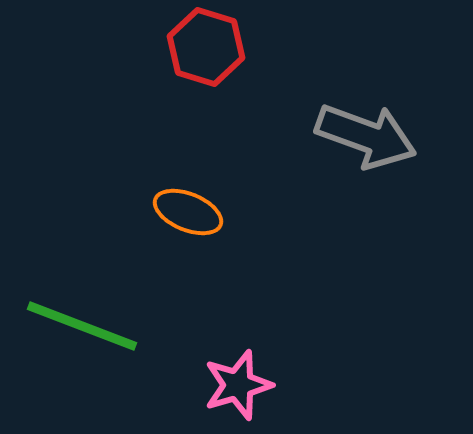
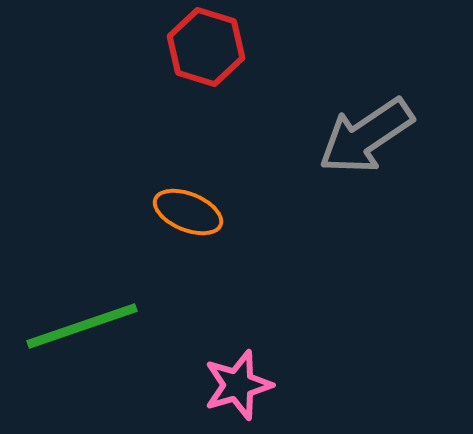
gray arrow: rotated 126 degrees clockwise
green line: rotated 40 degrees counterclockwise
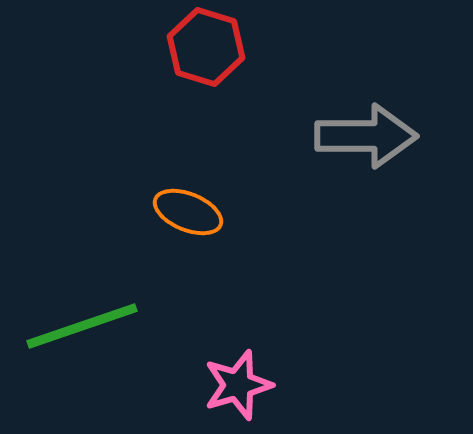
gray arrow: rotated 146 degrees counterclockwise
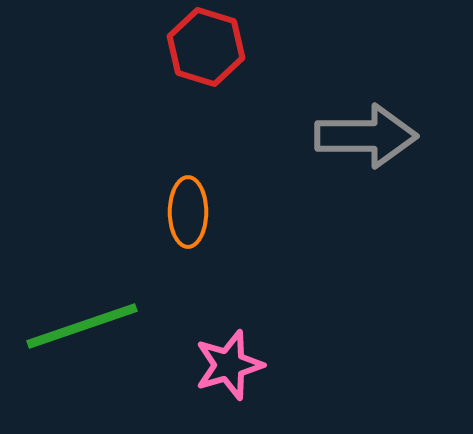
orange ellipse: rotated 68 degrees clockwise
pink star: moved 9 px left, 20 px up
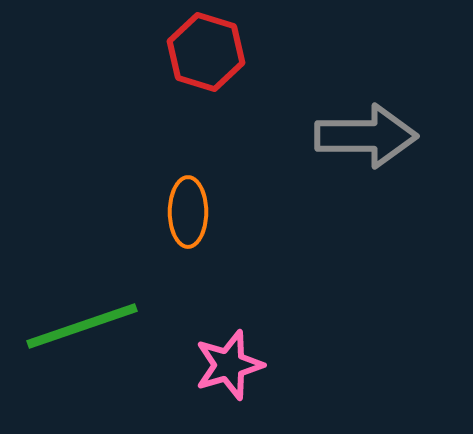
red hexagon: moved 5 px down
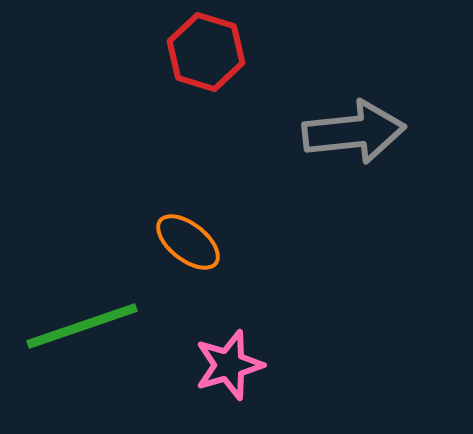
gray arrow: moved 12 px left, 4 px up; rotated 6 degrees counterclockwise
orange ellipse: moved 30 px down; rotated 52 degrees counterclockwise
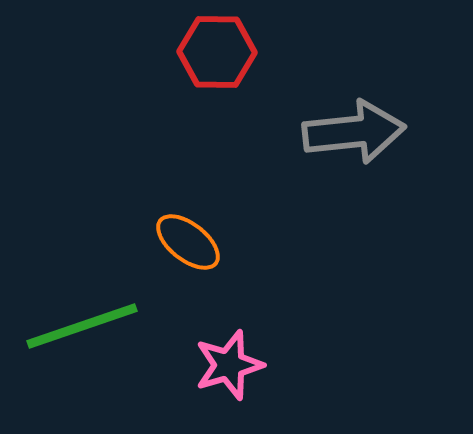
red hexagon: moved 11 px right; rotated 16 degrees counterclockwise
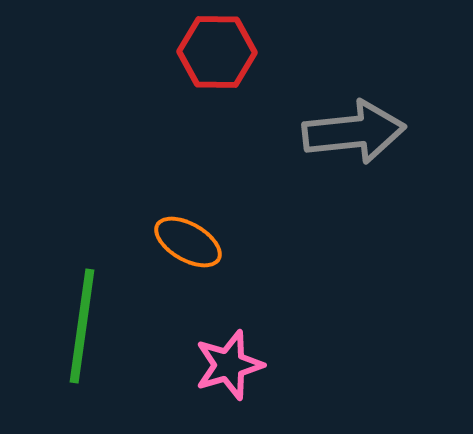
orange ellipse: rotated 8 degrees counterclockwise
green line: rotated 63 degrees counterclockwise
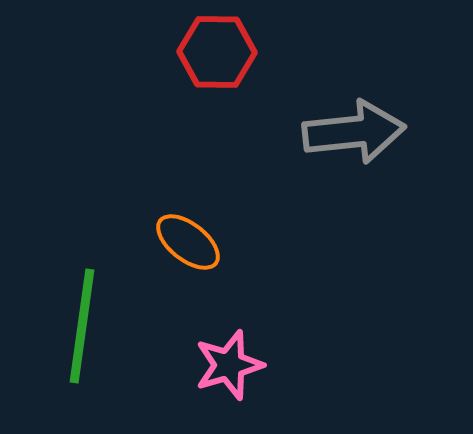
orange ellipse: rotated 8 degrees clockwise
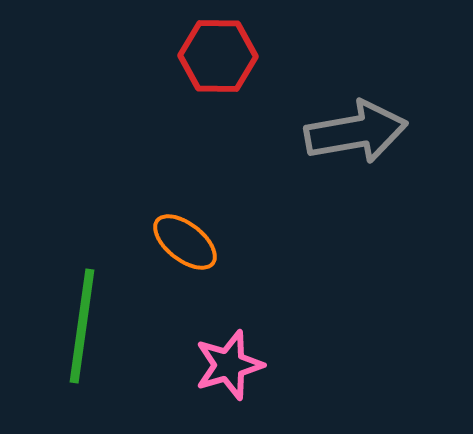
red hexagon: moved 1 px right, 4 px down
gray arrow: moved 2 px right; rotated 4 degrees counterclockwise
orange ellipse: moved 3 px left
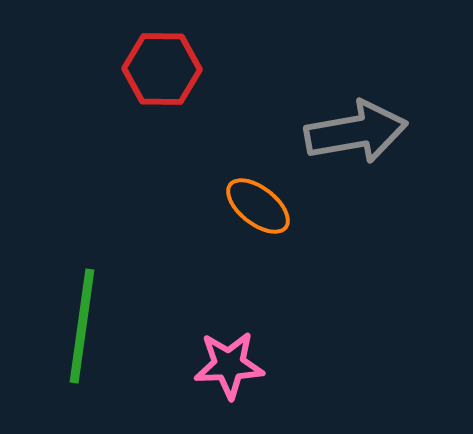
red hexagon: moved 56 px left, 13 px down
orange ellipse: moved 73 px right, 36 px up
pink star: rotated 14 degrees clockwise
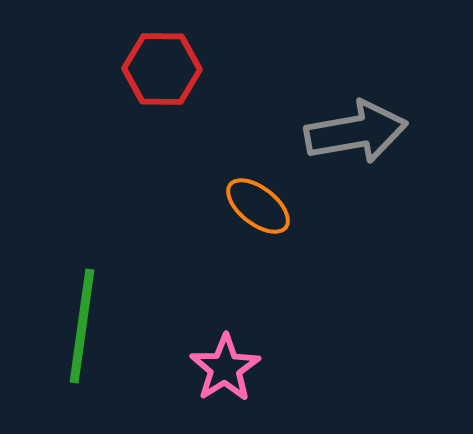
pink star: moved 4 px left, 3 px down; rotated 30 degrees counterclockwise
